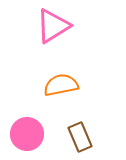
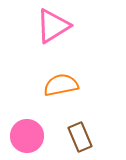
pink circle: moved 2 px down
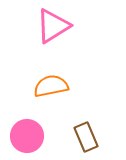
orange semicircle: moved 10 px left, 1 px down
brown rectangle: moved 6 px right
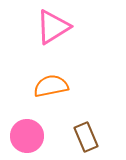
pink triangle: moved 1 px down
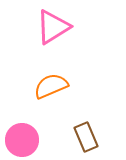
orange semicircle: rotated 12 degrees counterclockwise
pink circle: moved 5 px left, 4 px down
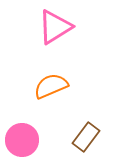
pink triangle: moved 2 px right
brown rectangle: rotated 60 degrees clockwise
